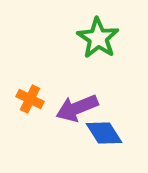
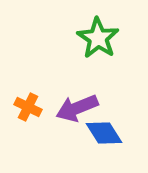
orange cross: moved 2 px left, 8 px down
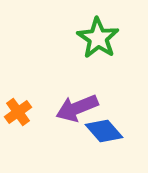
orange cross: moved 10 px left, 5 px down; rotated 28 degrees clockwise
blue diamond: moved 2 px up; rotated 9 degrees counterclockwise
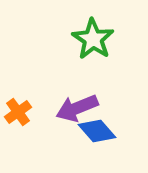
green star: moved 5 px left, 1 px down
blue diamond: moved 7 px left
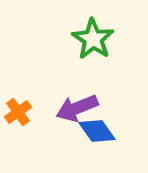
blue diamond: rotated 6 degrees clockwise
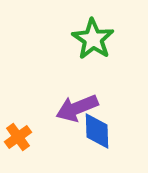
orange cross: moved 25 px down
blue diamond: rotated 33 degrees clockwise
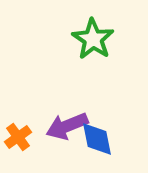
purple arrow: moved 10 px left, 18 px down
blue diamond: moved 8 px down; rotated 9 degrees counterclockwise
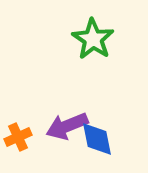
orange cross: rotated 12 degrees clockwise
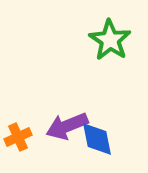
green star: moved 17 px right, 1 px down
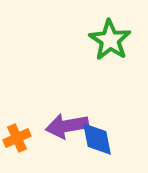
purple arrow: rotated 12 degrees clockwise
orange cross: moved 1 px left, 1 px down
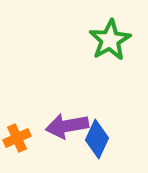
green star: rotated 9 degrees clockwise
blue diamond: rotated 36 degrees clockwise
